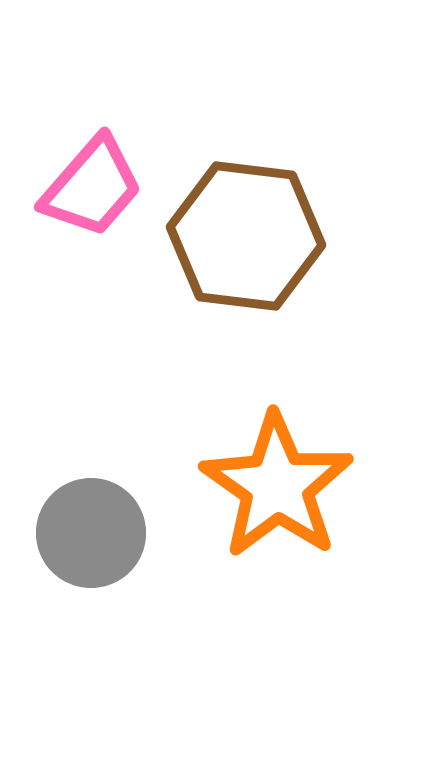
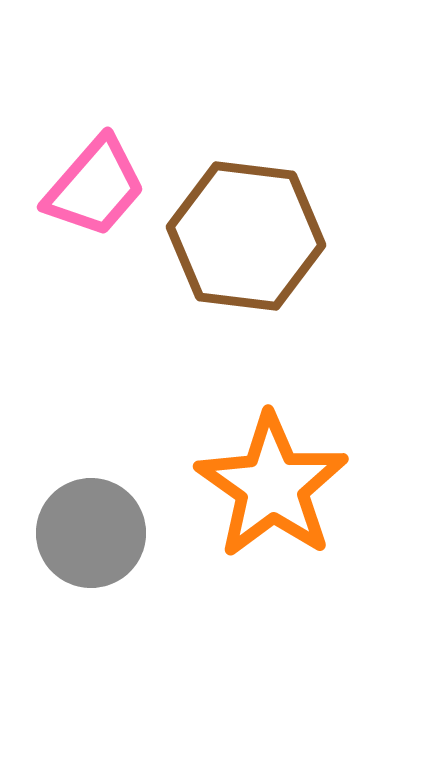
pink trapezoid: moved 3 px right
orange star: moved 5 px left
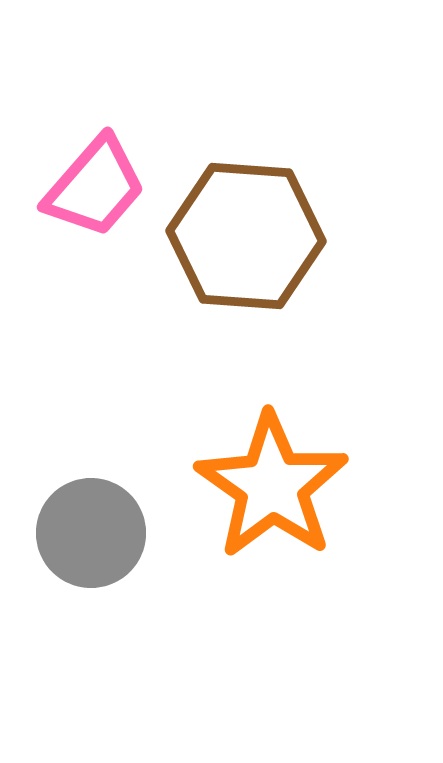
brown hexagon: rotated 3 degrees counterclockwise
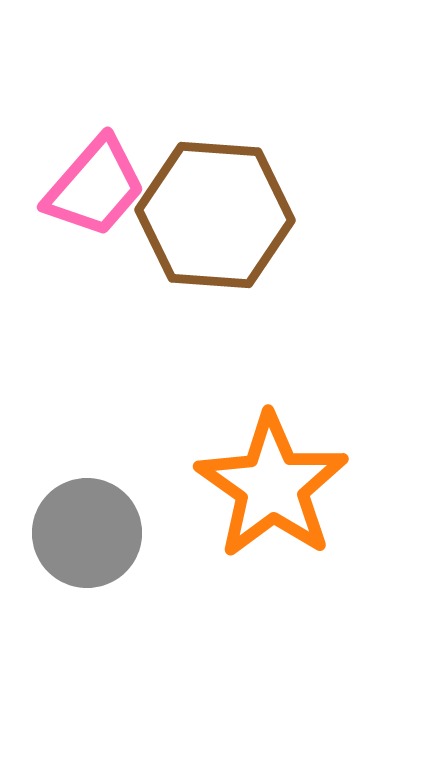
brown hexagon: moved 31 px left, 21 px up
gray circle: moved 4 px left
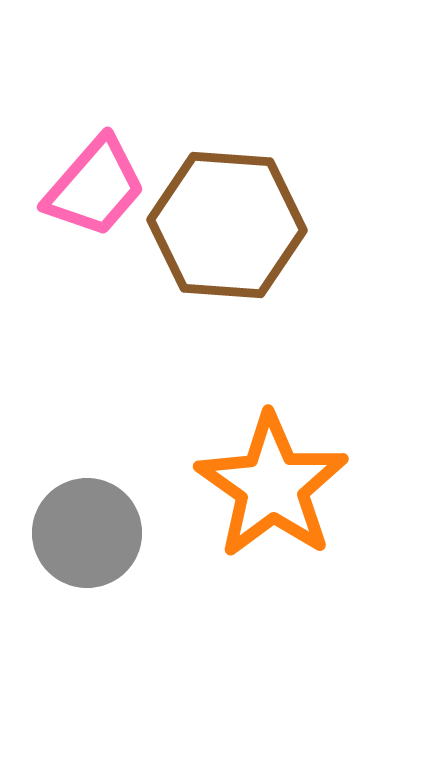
brown hexagon: moved 12 px right, 10 px down
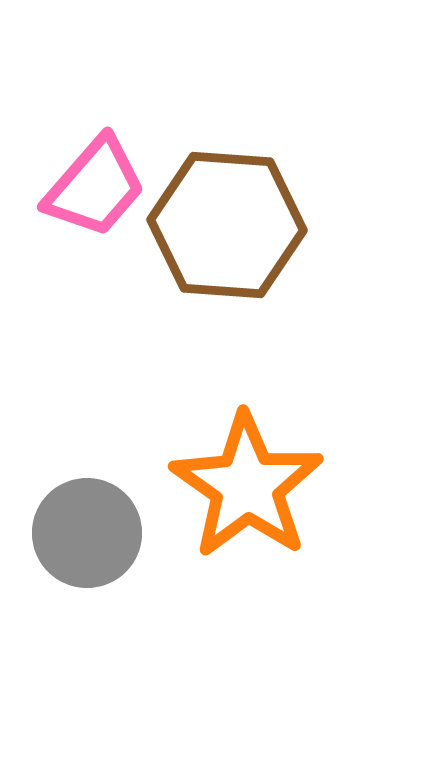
orange star: moved 25 px left
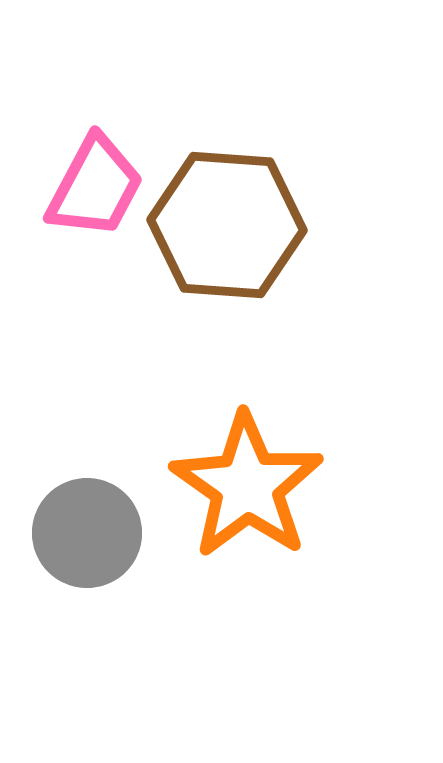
pink trapezoid: rotated 13 degrees counterclockwise
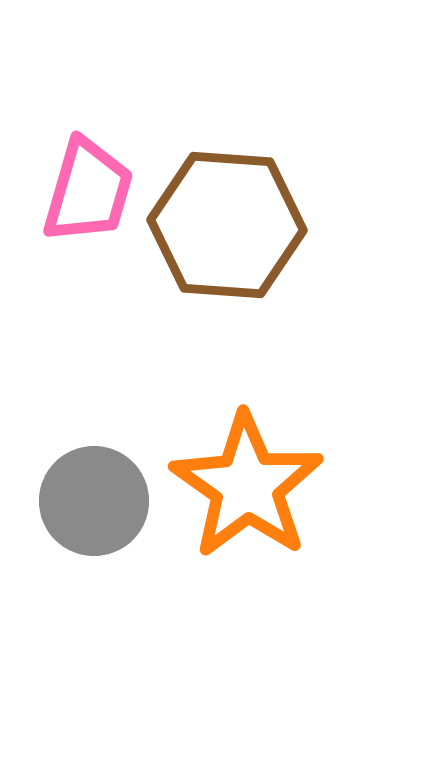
pink trapezoid: moved 7 px left, 4 px down; rotated 12 degrees counterclockwise
gray circle: moved 7 px right, 32 px up
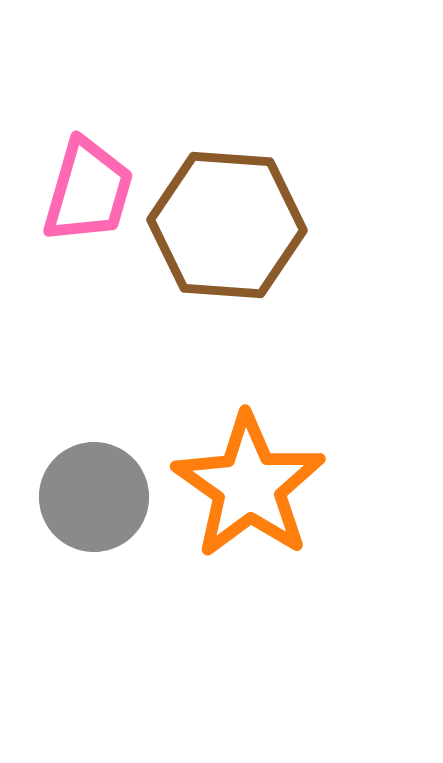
orange star: moved 2 px right
gray circle: moved 4 px up
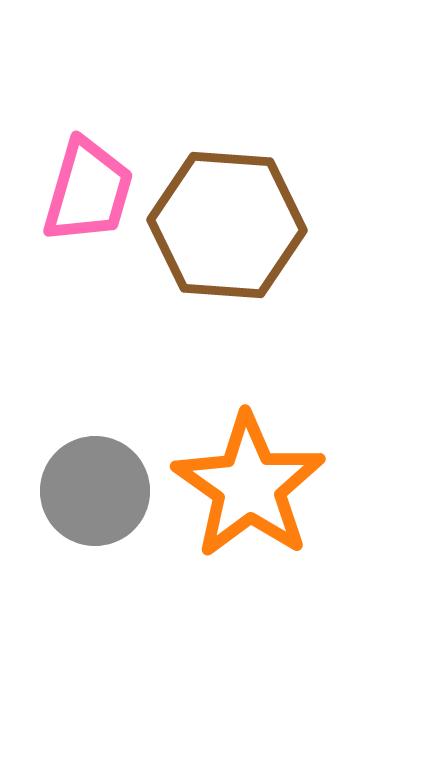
gray circle: moved 1 px right, 6 px up
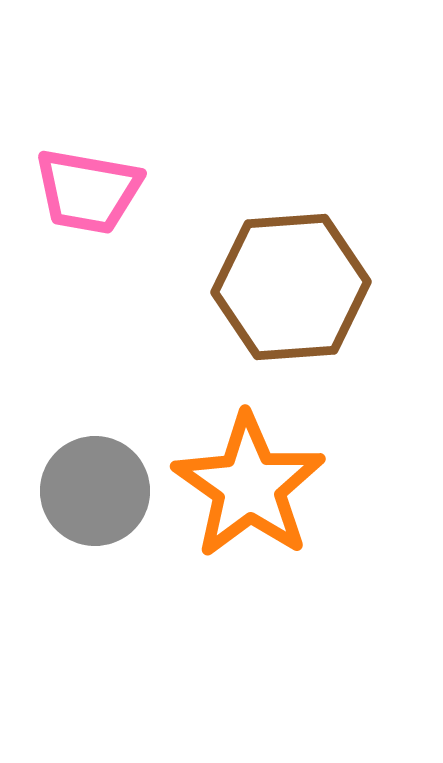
pink trapezoid: rotated 84 degrees clockwise
brown hexagon: moved 64 px right, 62 px down; rotated 8 degrees counterclockwise
